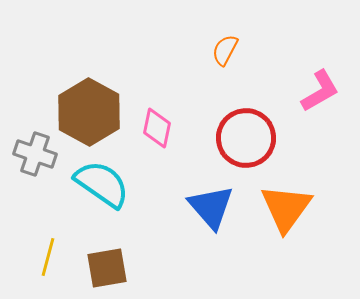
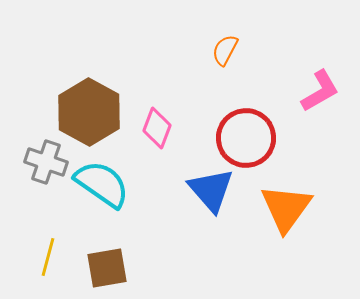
pink diamond: rotated 9 degrees clockwise
gray cross: moved 11 px right, 8 px down
blue triangle: moved 17 px up
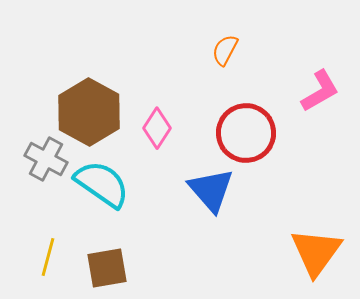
pink diamond: rotated 12 degrees clockwise
red circle: moved 5 px up
gray cross: moved 3 px up; rotated 9 degrees clockwise
orange triangle: moved 30 px right, 44 px down
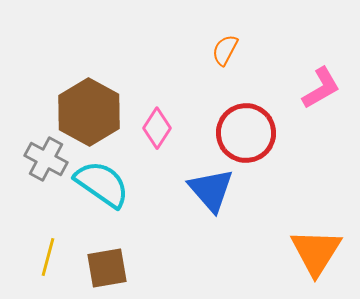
pink L-shape: moved 1 px right, 3 px up
orange triangle: rotated 4 degrees counterclockwise
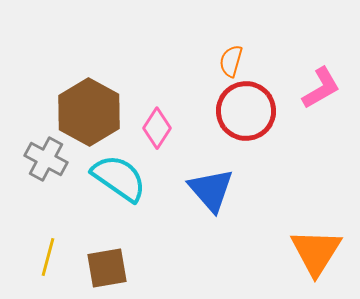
orange semicircle: moved 6 px right, 11 px down; rotated 12 degrees counterclockwise
red circle: moved 22 px up
cyan semicircle: moved 17 px right, 6 px up
